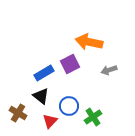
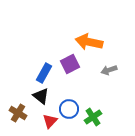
blue rectangle: rotated 30 degrees counterclockwise
blue circle: moved 3 px down
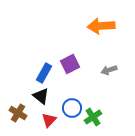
orange arrow: moved 12 px right, 16 px up; rotated 16 degrees counterclockwise
blue circle: moved 3 px right, 1 px up
red triangle: moved 1 px left, 1 px up
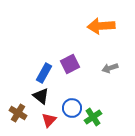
gray arrow: moved 1 px right, 2 px up
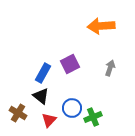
gray arrow: rotated 126 degrees clockwise
blue rectangle: moved 1 px left
green cross: rotated 12 degrees clockwise
